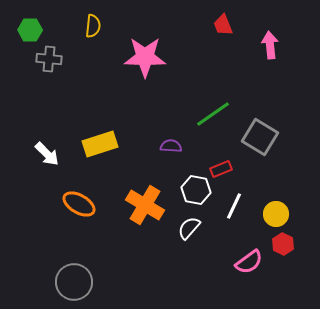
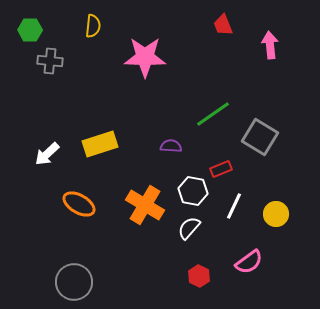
gray cross: moved 1 px right, 2 px down
white arrow: rotated 92 degrees clockwise
white hexagon: moved 3 px left, 1 px down
red hexagon: moved 84 px left, 32 px down
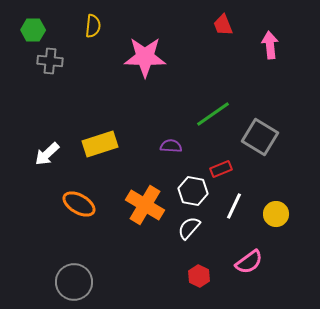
green hexagon: moved 3 px right
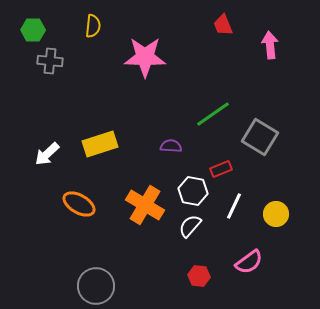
white semicircle: moved 1 px right, 2 px up
red hexagon: rotated 20 degrees counterclockwise
gray circle: moved 22 px right, 4 px down
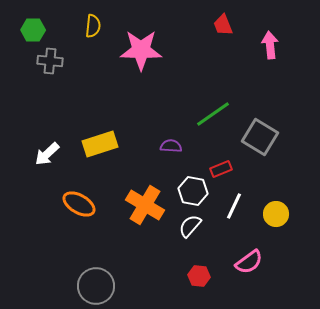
pink star: moved 4 px left, 7 px up
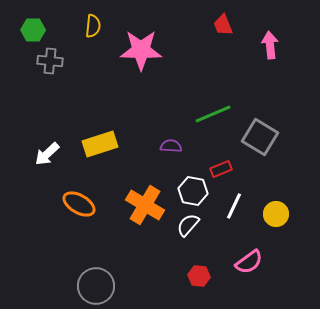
green line: rotated 12 degrees clockwise
white semicircle: moved 2 px left, 1 px up
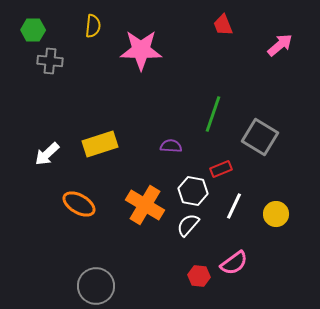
pink arrow: moved 10 px right; rotated 56 degrees clockwise
green line: rotated 48 degrees counterclockwise
pink semicircle: moved 15 px left, 1 px down
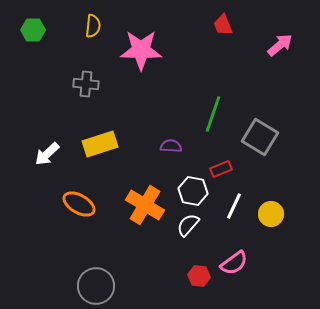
gray cross: moved 36 px right, 23 px down
yellow circle: moved 5 px left
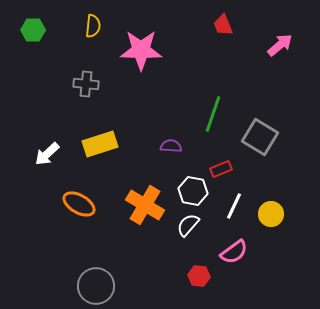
pink semicircle: moved 11 px up
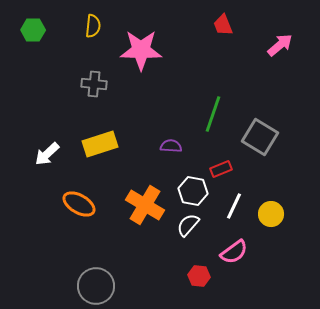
gray cross: moved 8 px right
